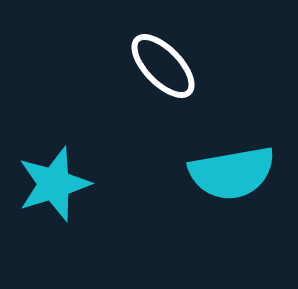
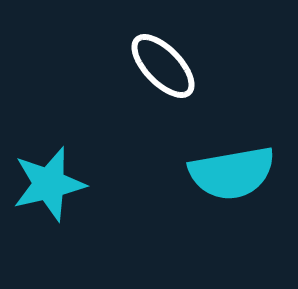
cyan star: moved 5 px left; rotated 4 degrees clockwise
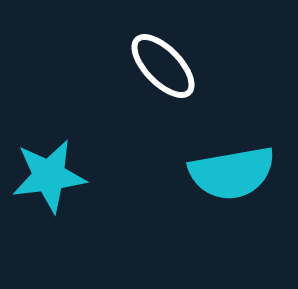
cyan star: moved 8 px up; rotated 6 degrees clockwise
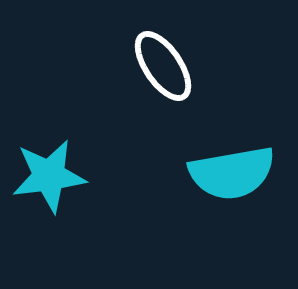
white ellipse: rotated 10 degrees clockwise
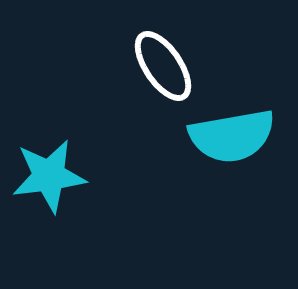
cyan semicircle: moved 37 px up
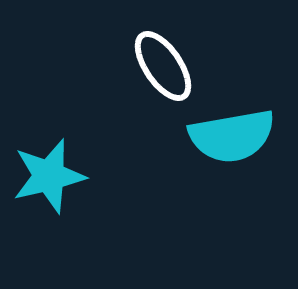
cyan star: rotated 6 degrees counterclockwise
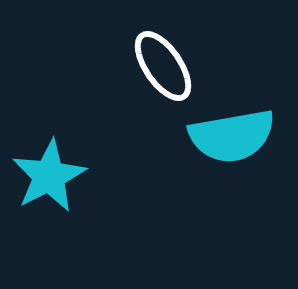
cyan star: rotated 14 degrees counterclockwise
